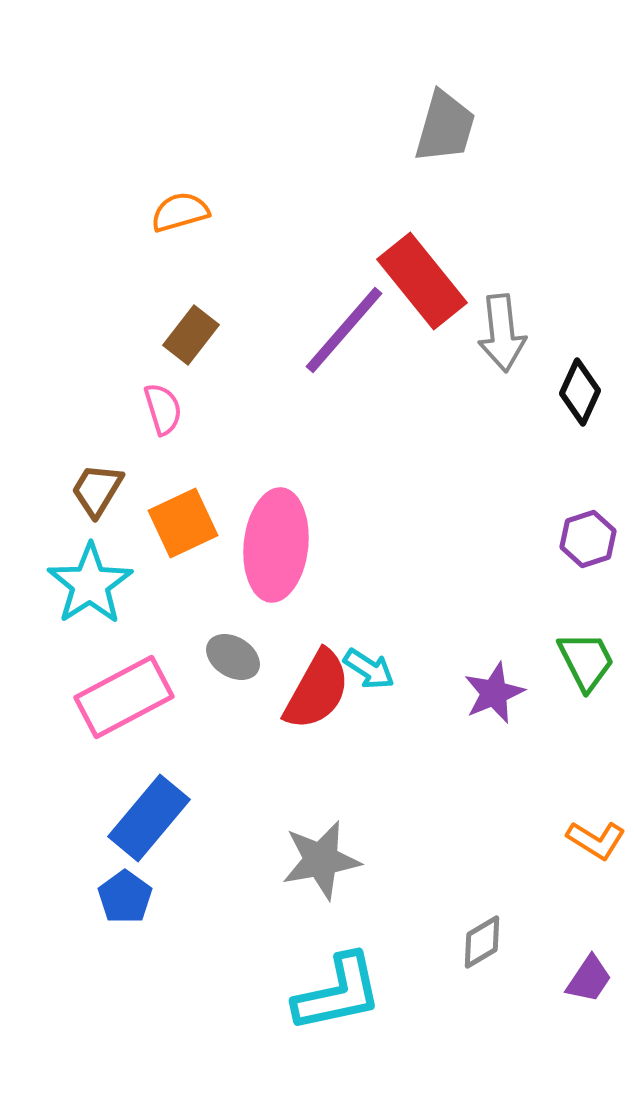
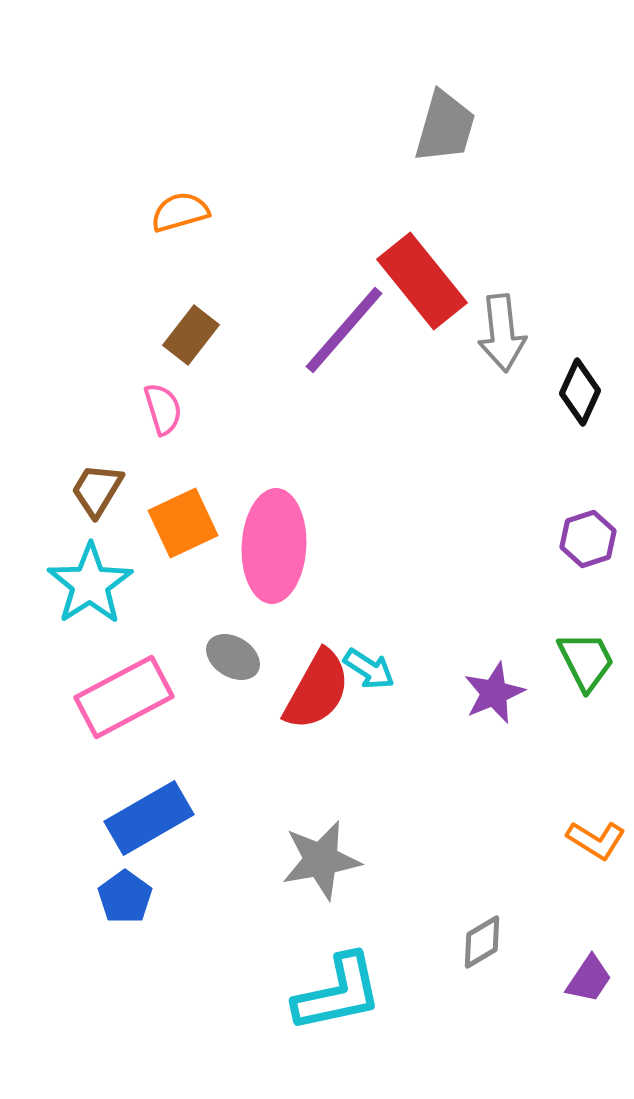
pink ellipse: moved 2 px left, 1 px down; rotated 3 degrees counterclockwise
blue rectangle: rotated 20 degrees clockwise
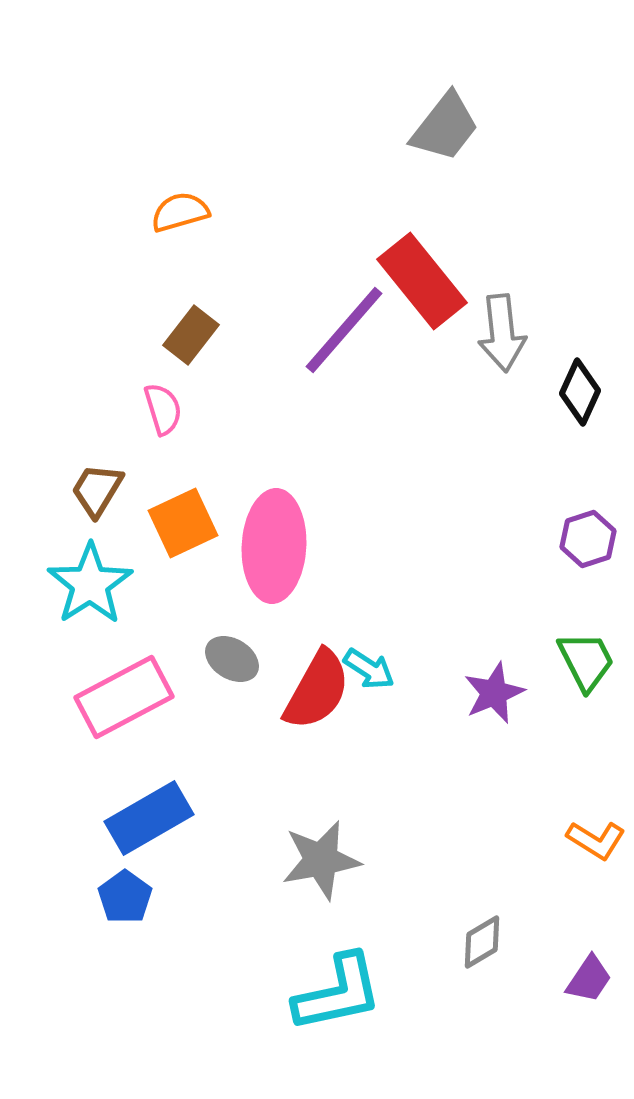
gray trapezoid: rotated 22 degrees clockwise
gray ellipse: moved 1 px left, 2 px down
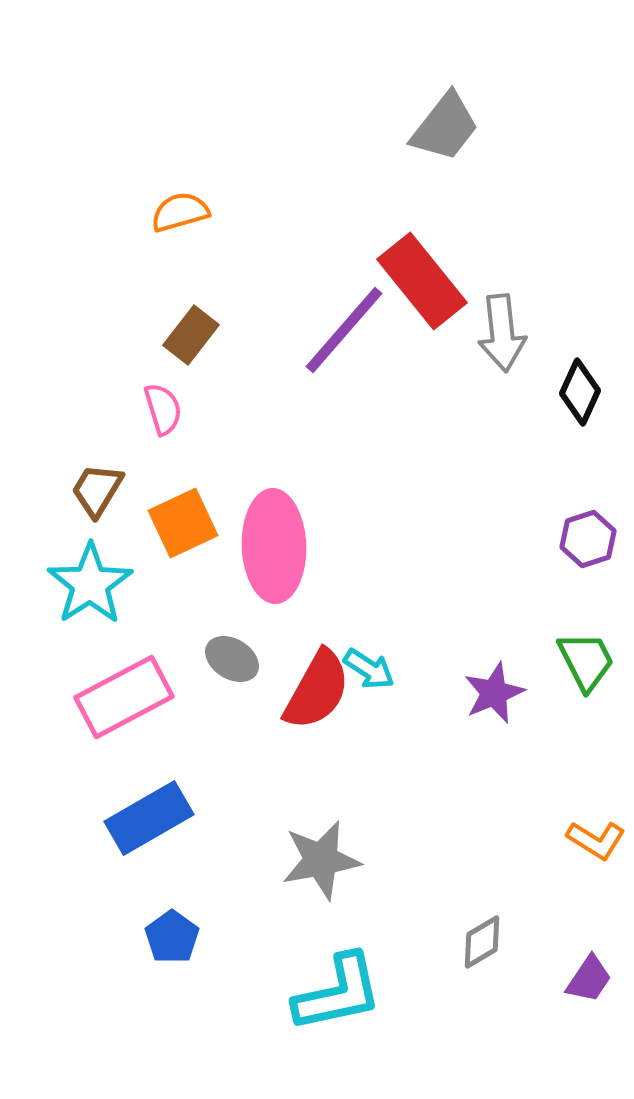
pink ellipse: rotated 5 degrees counterclockwise
blue pentagon: moved 47 px right, 40 px down
